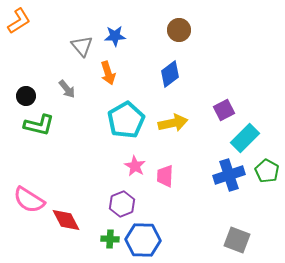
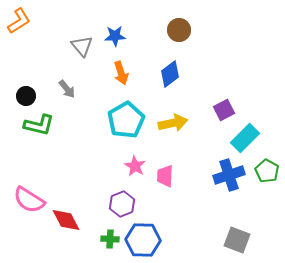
orange arrow: moved 13 px right
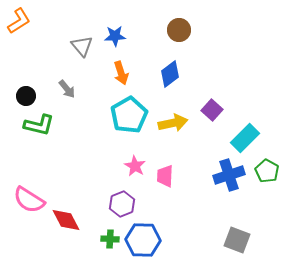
purple square: moved 12 px left; rotated 20 degrees counterclockwise
cyan pentagon: moved 3 px right, 5 px up
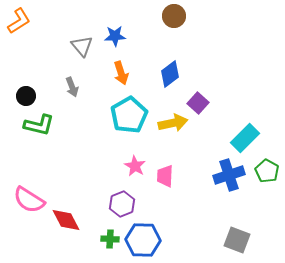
brown circle: moved 5 px left, 14 px up
gray arrow: moved 5 px right, 2 px up; rotated 18 degrees clockwise
purple square: moved 14 px left, 7 px up
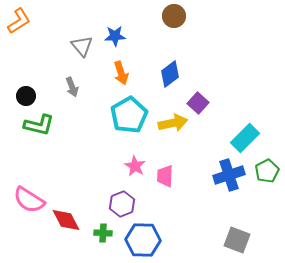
green pentagon: rotated 15 degrees clockwise
green cross: moved 7 px left, 6 px up
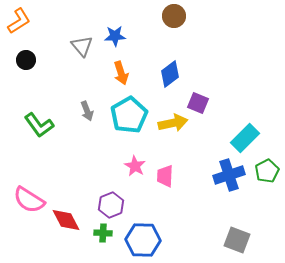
gray arrow: moved 15 px right, 24 px down
black circle: moved 36 px up
purple square: rotated 20 degrees counterclockwise
green L-shape: rotated 40 degrees clockwise
purple hexagon: moved 11 px left, 1 px down
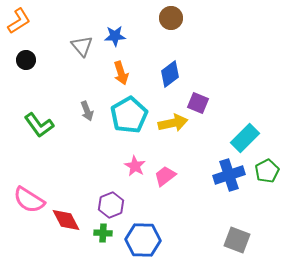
brown circle: moved 3 px left, 2 px down
pink trapezoid: rotated 50 degrees clockwise
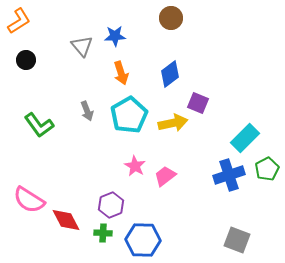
green pentagon: moved 2 px up
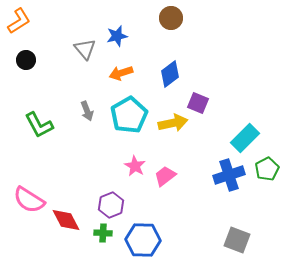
blue star: moved 2 px right; rotated 10 degrees counterclockwise
gray triangle: moved 3 px right, 3 px down
orange arrow: rotated 90 degrees clockwise
green L-shape: rotated 8 degrees clockwise
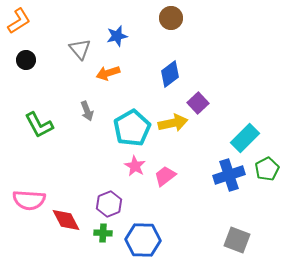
gray triangle: moved 5 px left
orange arrow: moved 13 px left
purple square: rotated 25 degrees clockwise
cyan pentagon: moved 3 px right, 13 px down
pink semicircle: rotated 28 degrees counterclockwise
purple hexagon: moved 2 px left, 1 px up
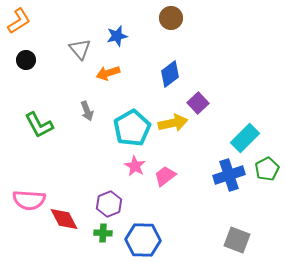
red diamond: moved 2 px left, 1 px up
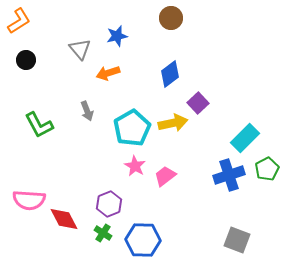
green cross: rotated 30 degrees clockwise
